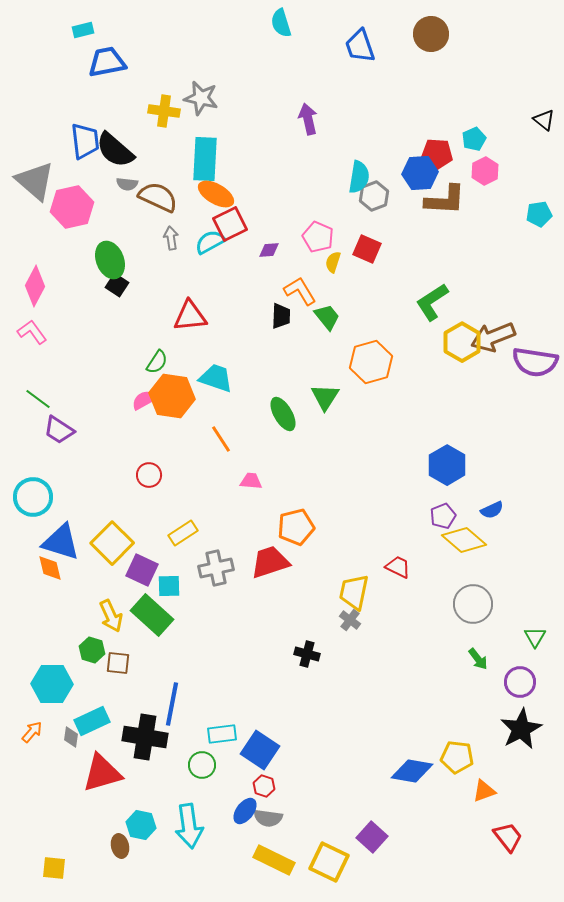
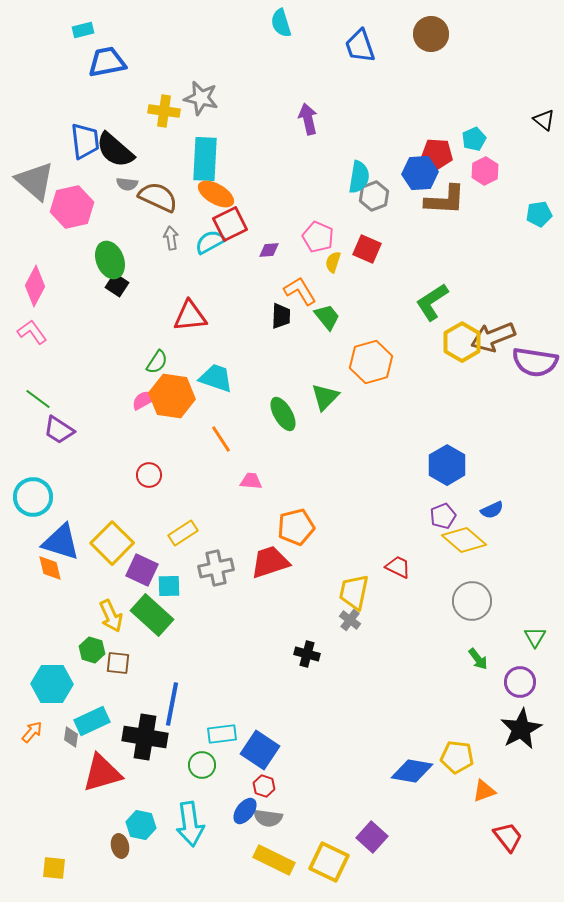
green triangle at (325, 397): rotated 12 degrees clockwise
gray circle at (473, 604): moved 1 px left, 3 px up
cyan arrow at (189, 826): moved 1 px right, 2 px up
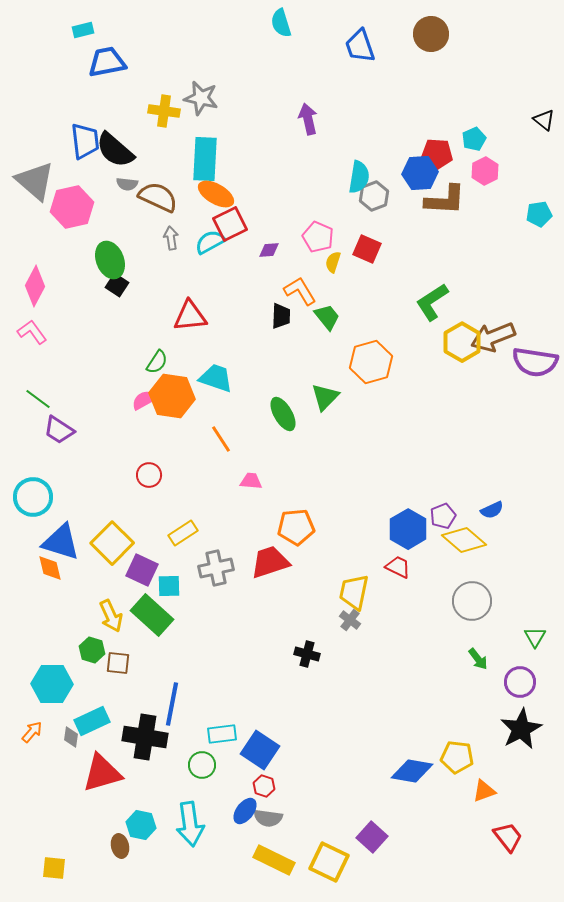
blue hexagon at (447, 465): moved 39 px left, 64 px down
orange pentagon at (296, 527): rotated 9 degrees clockwise
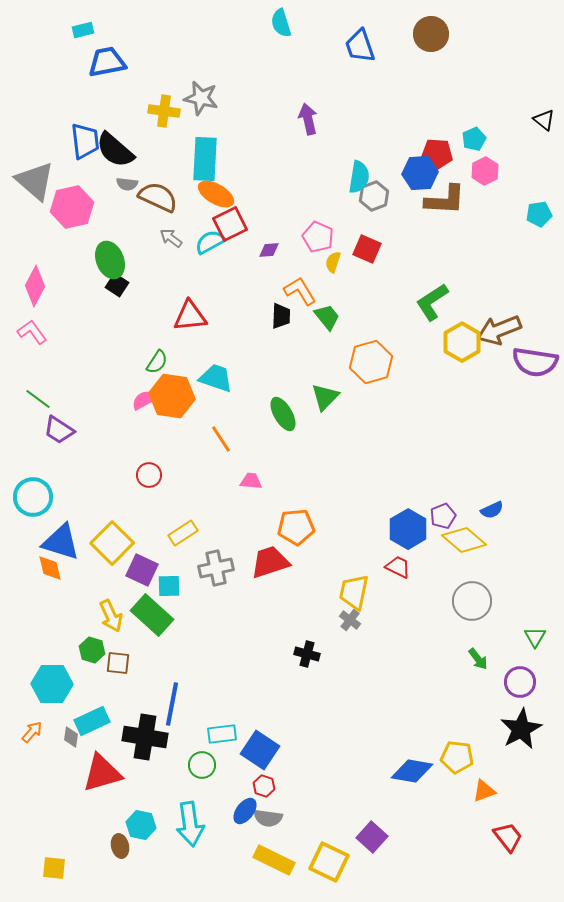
gray arrow at (171, 238): rotated 45 degrees counterclockwise
brown arrow at (493, 337): moved 6 px right, 7 px up
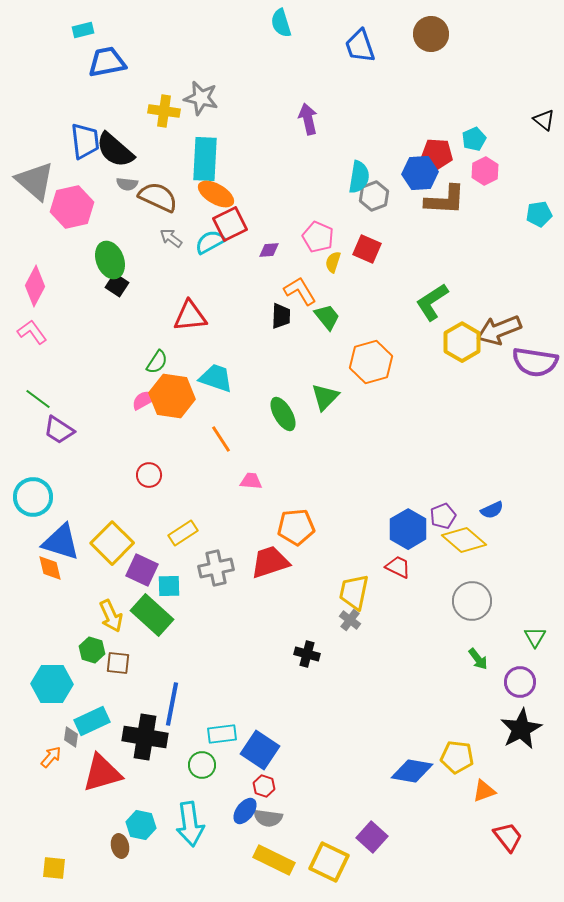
orange arrow at (32, 732): moved 19 px right, 25 px down
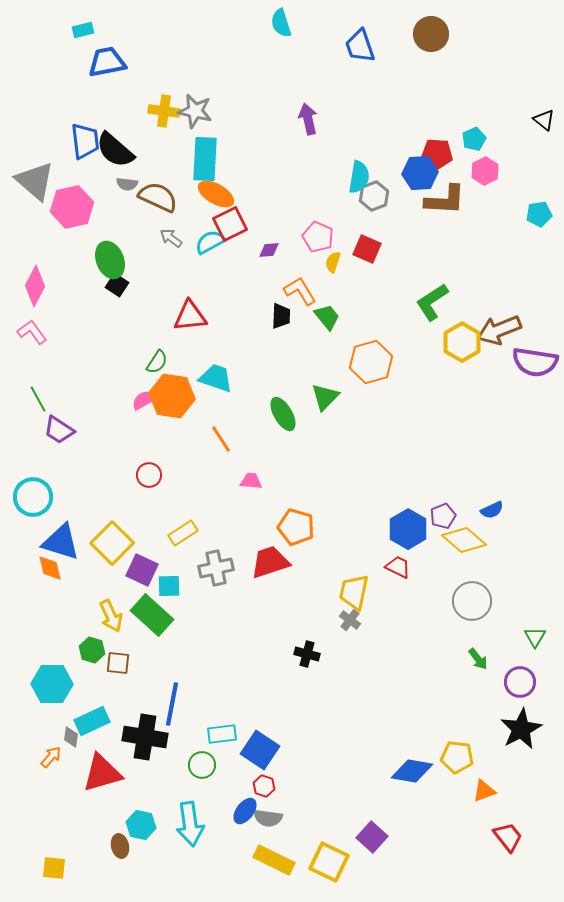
gray star at (201, 98): moved 6 px left, 13 px down
green line at (38, 399): rotated 24 degrees clockwise
orange pentagon at (296, 527): rotated 21 degrees clockwise
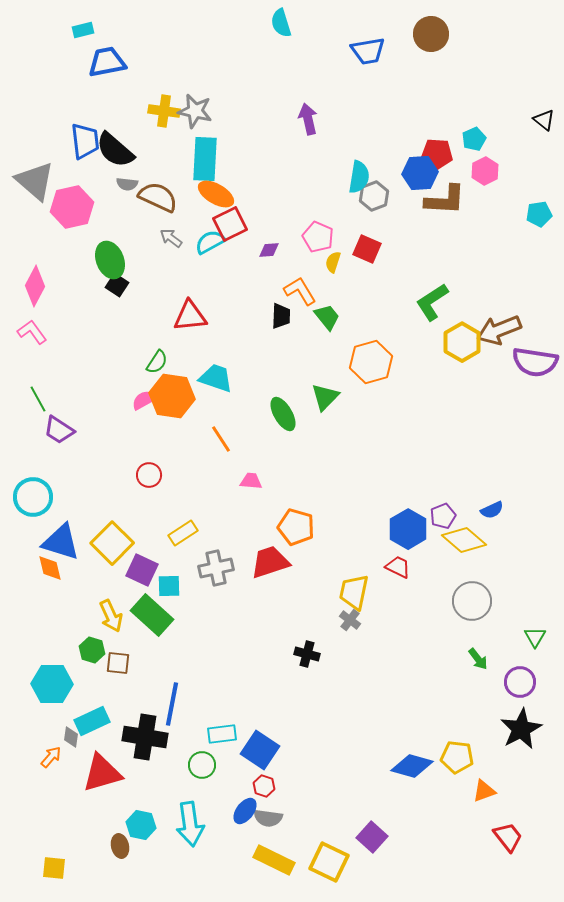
blue trapezoid at (360, 46): moved 8 px right, 5 px down; rotated 81 degrees counterclockwise
blue diamond at (412, 771): moved 5 px up; rotated 6 degrees clockwise
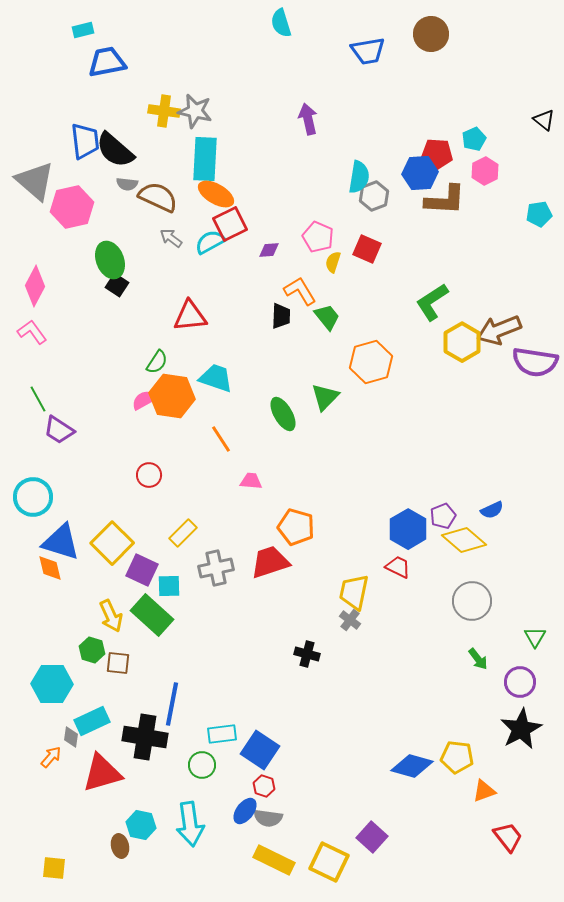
yellow rectangle at (183, 533): rotated 12 degrees counterclockwise
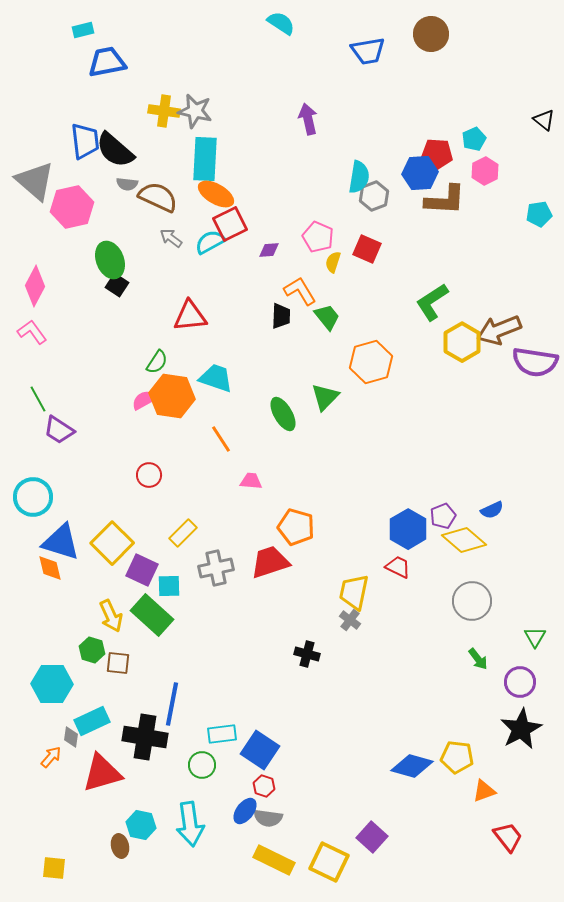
cyan semicircle at (281, 23): rotated 140 degrees clockwise
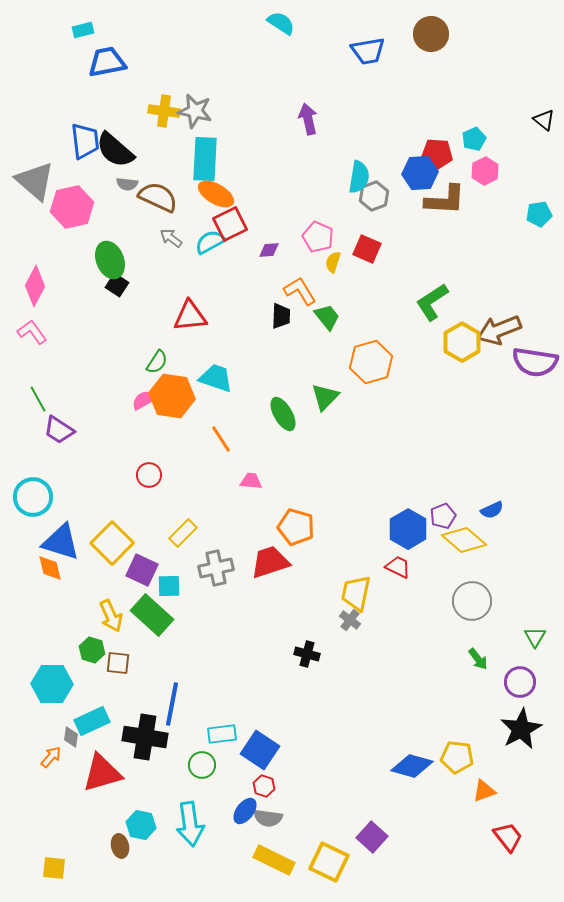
yellow trapezoid at (354, 592): moved 2 px right, 1 px down
